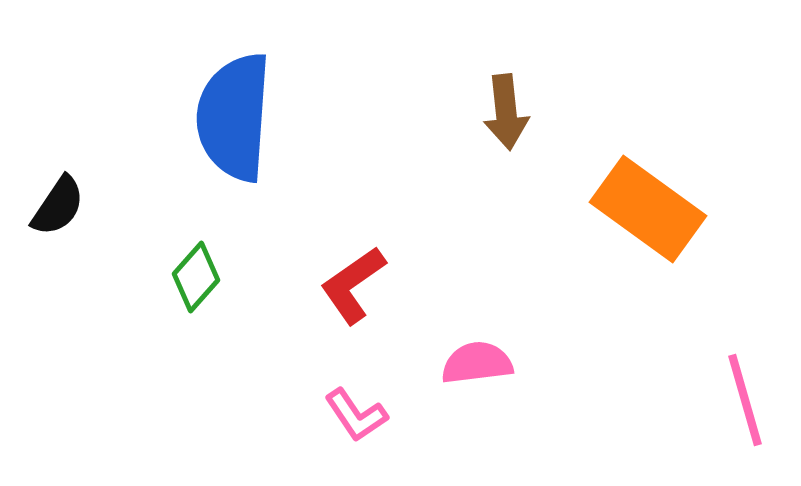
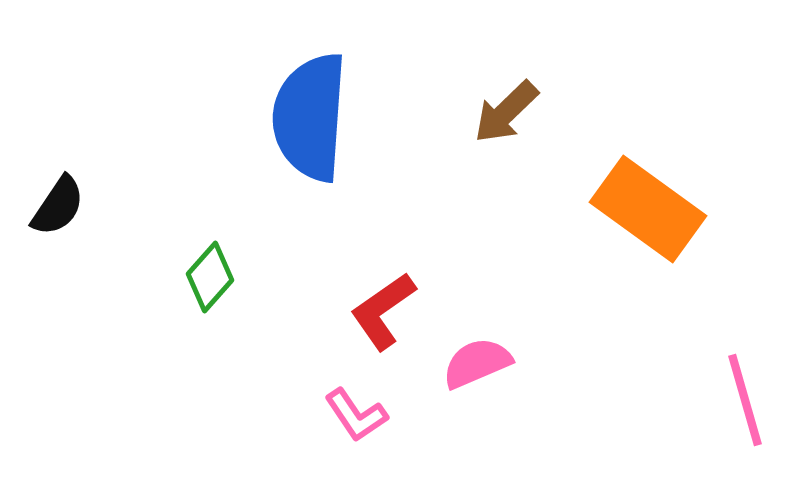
brown arrow: rotated 52 degrees clockwise
blue semicircle: moved 76 px right
green diamond: moved 14 px right
red L-shape: moved 30 px right, 26 px down
pink semicircle: rotated 16 degrees counterclockwise
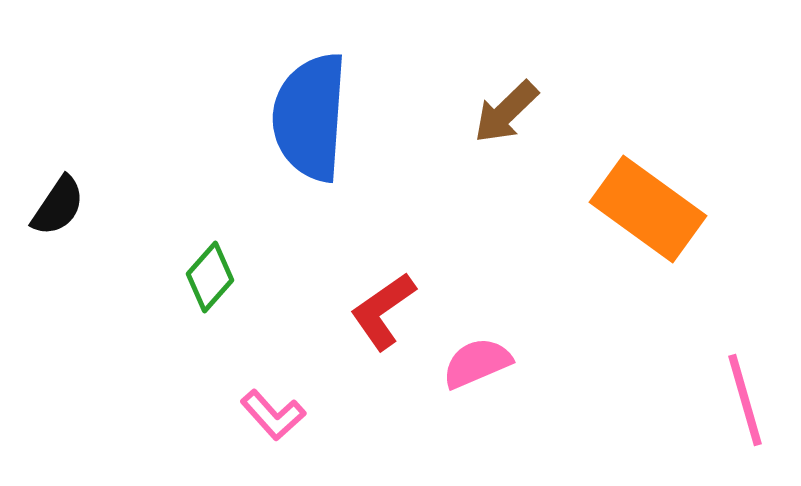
pink L-shape: moved 83 px left; rotated 8 degrees counterclockwise
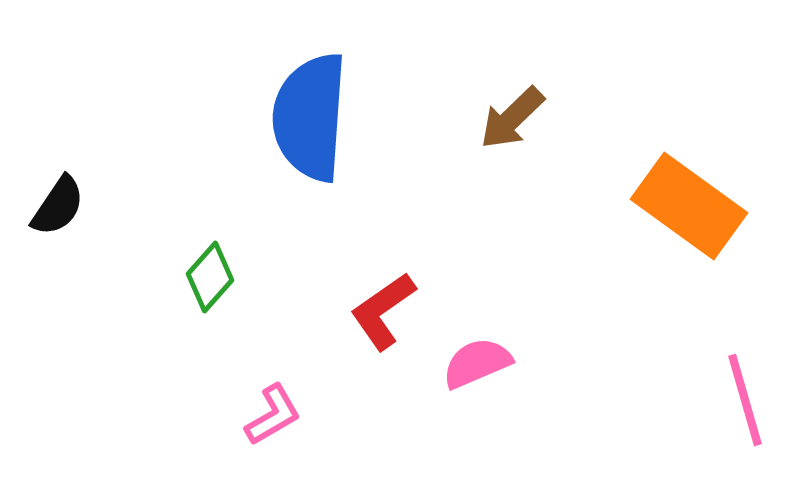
brown arrow: moved 6 px right, 6 px down
orange rectangle: moved 41 px right, 3 px up
pink L-shape: rotated 78 degrees counterclockwise
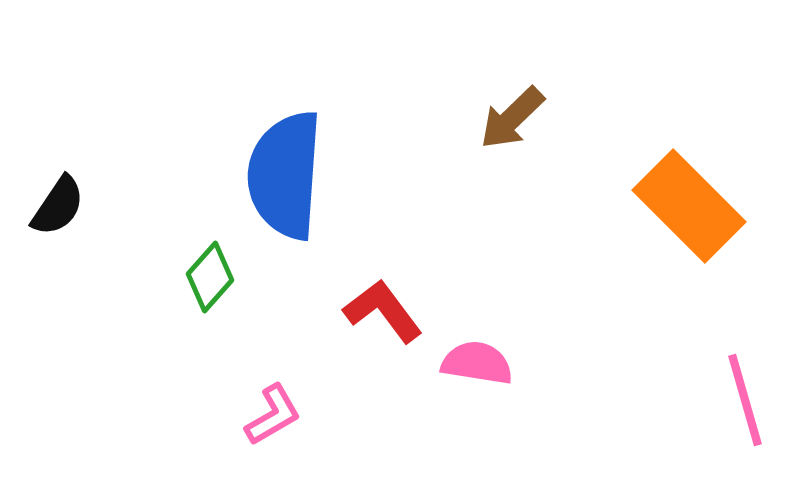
blue semicircle: moved 25 px left, 58 px down
orange rectangle: rotated 9 degrees clockwise
red L-shape: rotated 88 degrees clockwise
pink semicircle: rotated 32 degrees clockwise
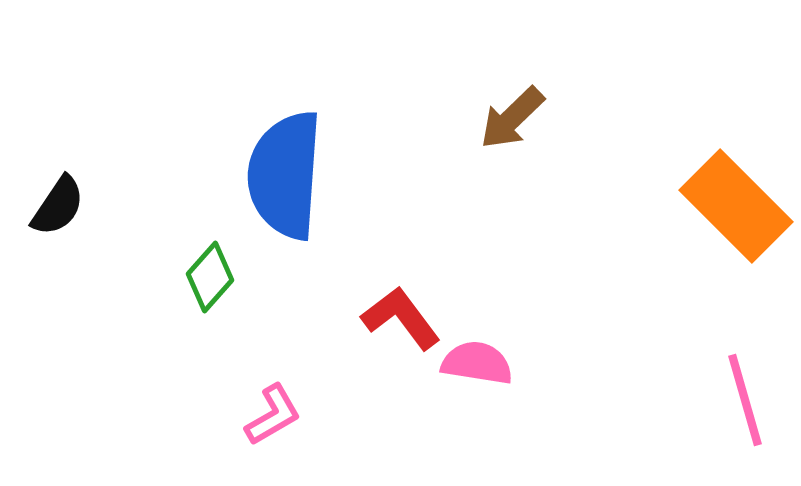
orange rectangle: moved 47 px right
red L-shape: moved 18 px right, 7 px down
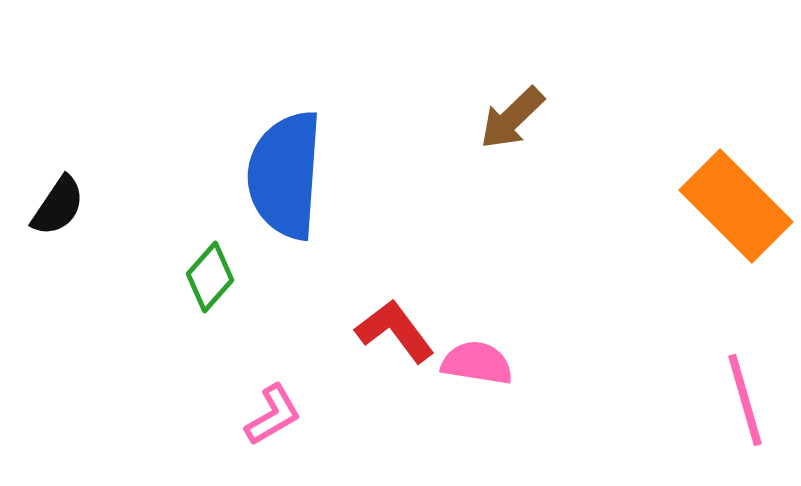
red L-shape: moved 6 px left, 13 px down
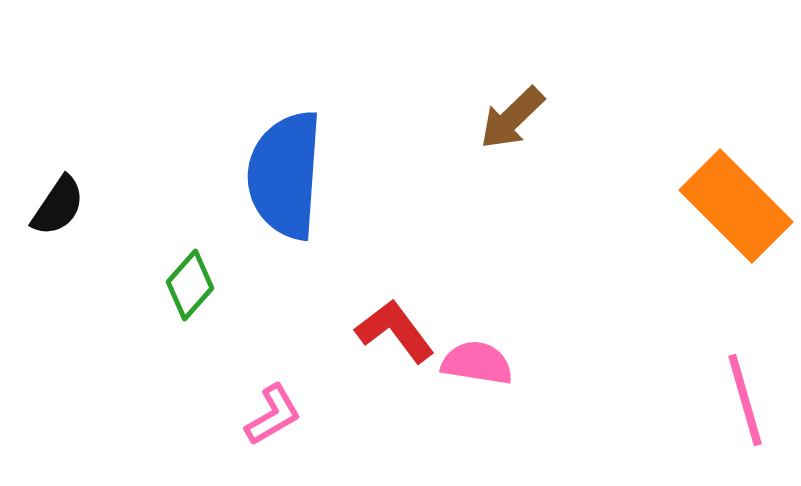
green diamond: moved 20 px left, 8 px down
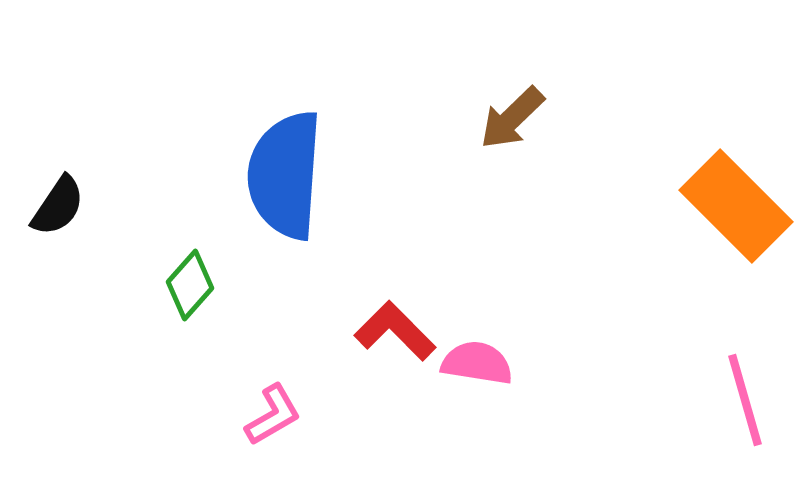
red L-shape: rotated 8 degrees counterclockwise
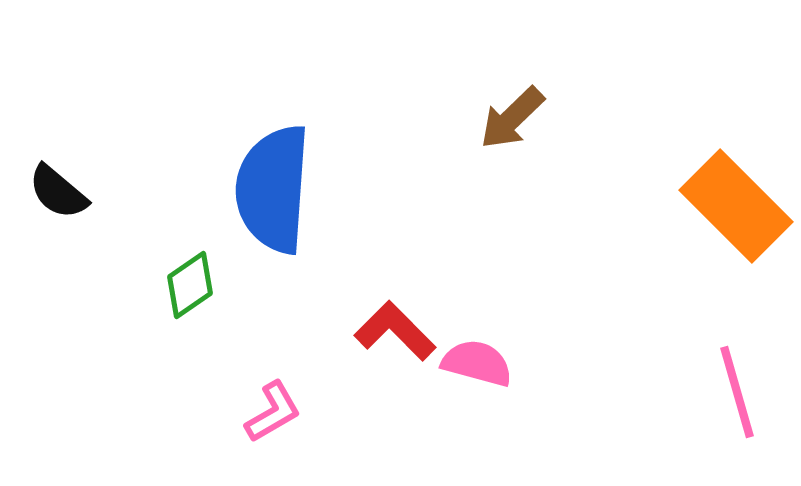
blue semicircle: moved 12 px left, 14 px down
black semicircle: moved 14 px up; rotated 96 degrees clockwise
green diamond: rotated 14 degrees clockwise
pink semicircle: rotated 6 degrees clockwise
pink line: moved 8 px left, 8 px up
pink L-shape: moved 3 px up
